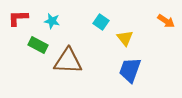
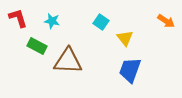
red L-shape: rotated 75 degrees clockwise
green rectangle: moved 1 px left, 1 px down
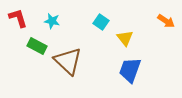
brown triangle: rotated 40 degrees clockwise
